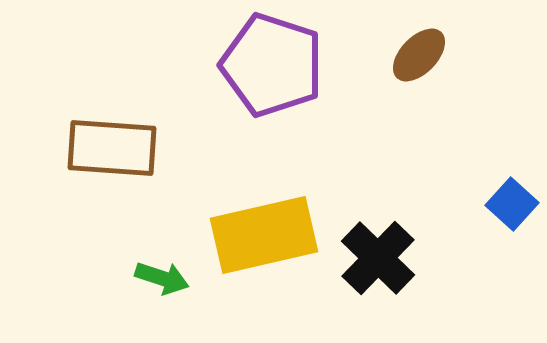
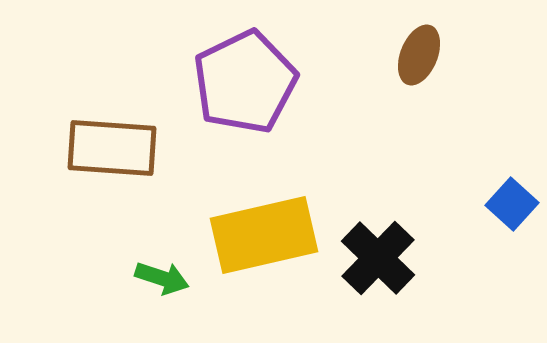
brown ellipse: rotated 22 degrees counterclockwise
purple pentagon: moved 27 px left, 17 px down; rotated 28 degrees clockwise
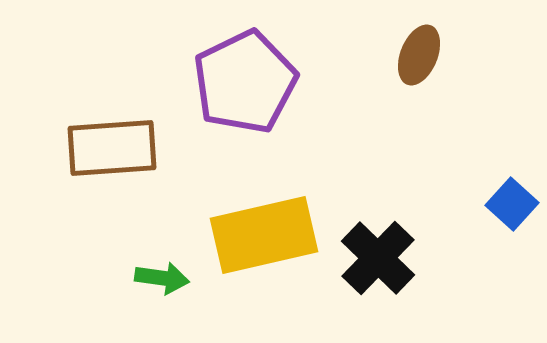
brown rectangle: rotated 8 degrees counterclockwise
green arrow: rotated 10 degrees counterclockwise
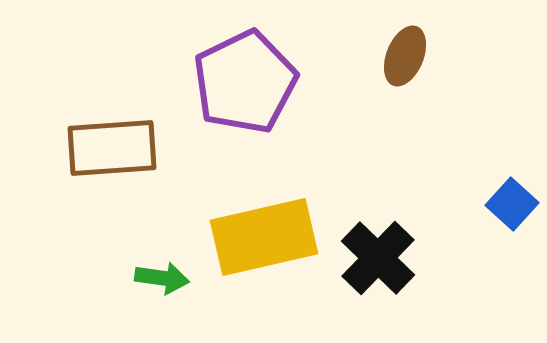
brown ellipse: moved 14 px left, 1 px down
yellow rectangle: moved 2 px down
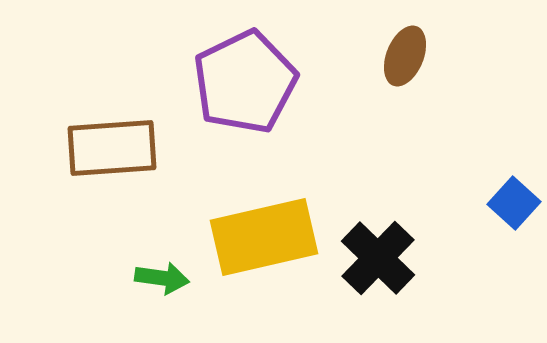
blue square: moved 2 px right, 1 px up
